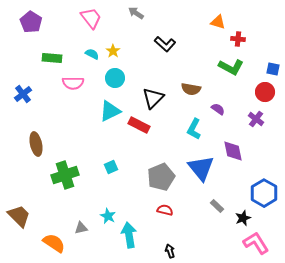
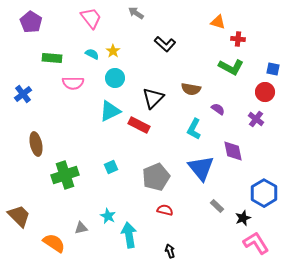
gray pentagon: moved 5 px left
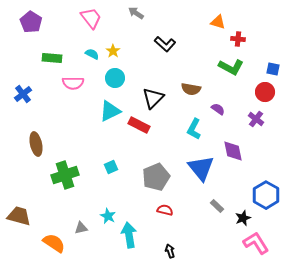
blue hexagon: moved 2 px right, 2 px down
brown trapezoid: rotated 30 degrees counterclockwise
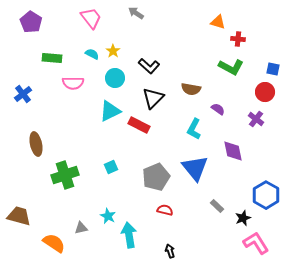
black L-shape: moved 16 px left, 22 px down
blue triangle: moved 6 px left
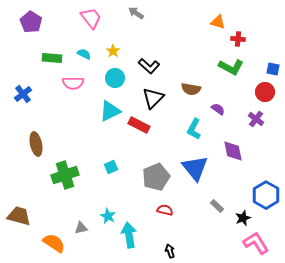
cyan semicircle: moved 8 px left
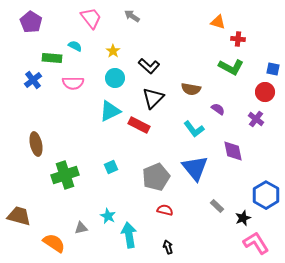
gray arrow: moved 4 px left, 3 px down
cyan semicircle: moved 9 px left, 8 px up
blue cross: moved 10 px right, 14 px up
cyan L-shape: rotated 65 degrees counterclockwise
black arrow: moved 2 px left, 4 px up
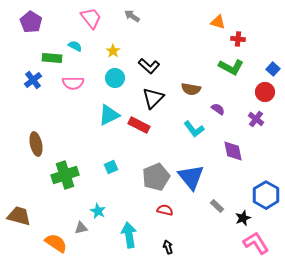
blue square: rotated 32 degrees clockwise
cyan triangle: moved 1 px left, 4 px down
blue triangle: moved 4 px left, 9 px down
cyan star: moved 10 px left, 5 px up
orange semicircle: moved 2 px right
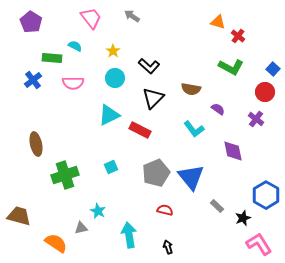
red cross: moved 3 px up; rotated 32 degrees clockwise
red rectangle: moved 1 px right, 5 px down
gray pentagon: moved 4 px up
pink L-shape: moved 3 px right, 1 px down
